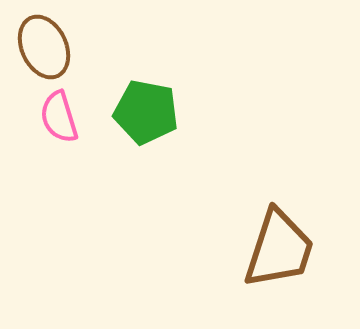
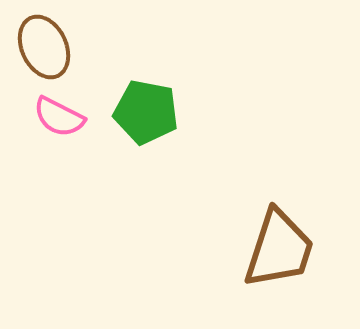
pink semicircle: rotated 46 degrees counterclockwise
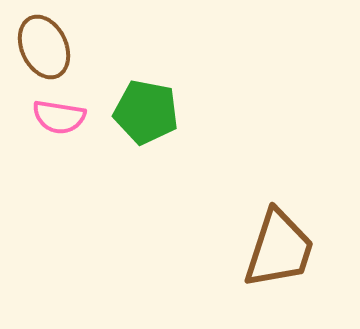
pink semicircle: rotated 18 degrees counterclockwise
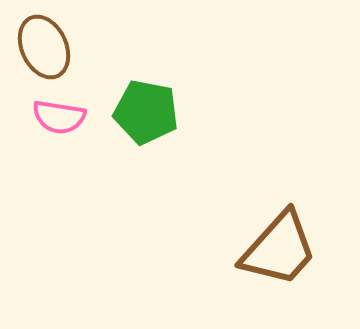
brown trapezoid: rotated 24 degrees clockwise
